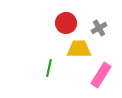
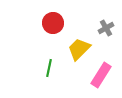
red circle: moved 13 px left
gray cross: moved 7 px right
yellow trapezoid: rotated 45 degrees counterclockwise
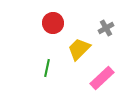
green line: moved 2 px left
pink rectangle: moved 1 px right, 3 px down; rotated 15 degrees clockwise
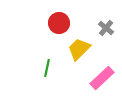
red circle: moved 6 px right
gray cross: rotated 21 degrees counterclockwise
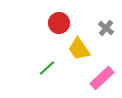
yellow trapezoid: rotated 80 degrees counterclockwise
green line: rotated 36 degrees clockwise
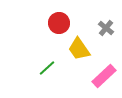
pink rectangle: moved 2 px right, 2 px up
